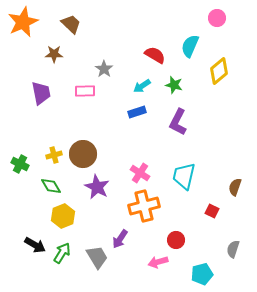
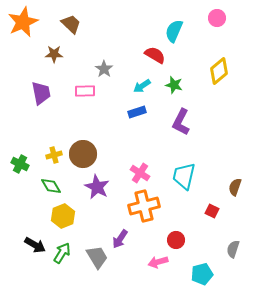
cyan semicircle: moved 16 px left, 15 px up
purple L-shape: moved 3 px right
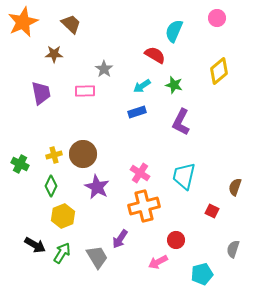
green diamond: rotated 55 degrees clockwise
pink arrow: rotated 12 degrees counterclockwise
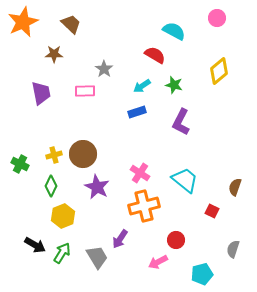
cyan semicircle: rotated 95 degrees clockwise
cyan trapezoid: moved 1 px right, 4 px down; rotated 116 degrees clockwise
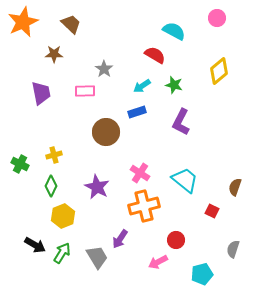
brown circle: moved 23 px right, 22 px up
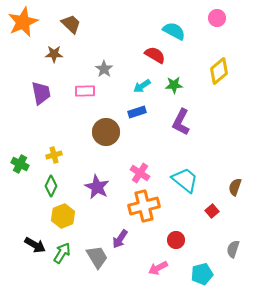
green star: rotated 18 degrees counterclockwise
red square: rotated 24 degrees clockwise
pink arrow: moved 6 px down
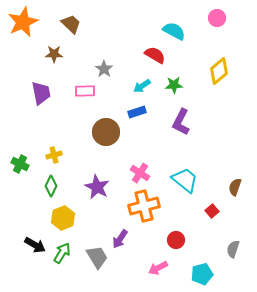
yellow hexagon: moved 2 px down
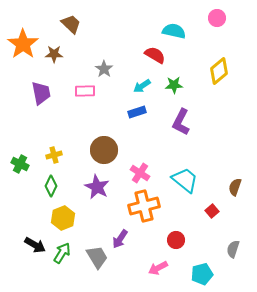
orange star: moved 22 px down; rotated 12 degrees counterclockwise
cyan semicircle: rotated 15 degrees counterclockwise
brown circle: moved 2 px left, 18 px down
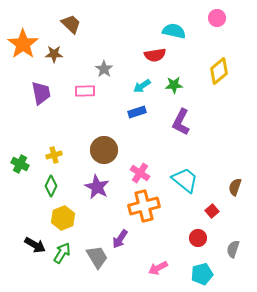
red semicircle: rotated 140 degrees clockwise
red circle: moved 22 px right, 2 px up
